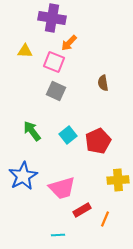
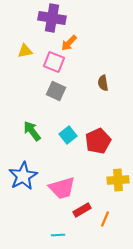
yellow triangle: rotated 14 degrees counterclockwise
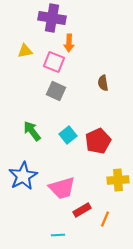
orange arrow: rotated 42 degrees counterclockwise
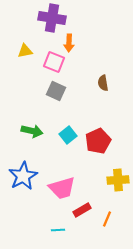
green arrow: rotated 140 degrees clockwise
orange line: moved 2 px right
cyan line: moved 5 px up
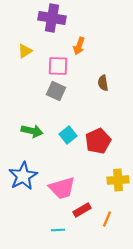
orange arrow: moved 10 px right, 3 px down; rotated 18 degrees clockwise
yellow triangle: rotated 21 degrees counterclockwise
pink square: moved 4 px right, 4 px down; rotated 20 degrees counterclockwise
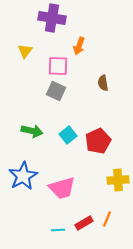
yellow triangle: rotated 21 degrees counterclockwise
red rectangle: moved 2 px right, 13 px down
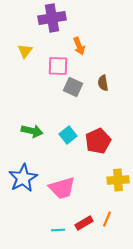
purple cross: rotated 20 degrees counterclockwise
orange arrow: rotated 42 degrees counterclockwise
gray square: moved 17 px right, 4 px up
blue star: moved 2 px down
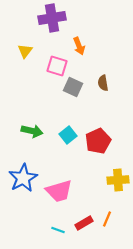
pink square: moved 1 px left; rotated 15 degrees clockwise
pink trapezoid: moved 3 px left, 3 px down
cyan line: rotated 24 degrees clockwise
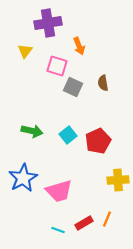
purple cross: moved 4 px left, 5 px down
